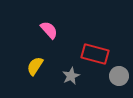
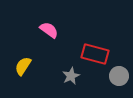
pink semicircle: rotated 12 degrees counterclockwise
yellow semicircle: moved 12 px left
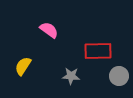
red rectangle: moved 3 px right, 3 px up; rotated 16 degrees counterclockwise
gray star: rotated 30 degrees clockwise
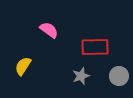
red rectangle: moved 3 px left, 4 px up
gray star: moved 10 px right; rotated 24 degrees counterclockwise
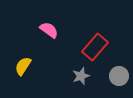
red rectangle: rotated 48 degrees counterclockwise
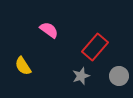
yellow semicircle: rotated 66 degrees counterclockwise
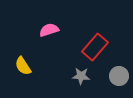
pink semicircle: rotated 54 degrees counterclockwise
gray star: rotated 24 degrees clockwise
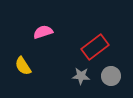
pink semicircle: moved 6 px left, 2 px down
red rectangle: rotated 12 degrees clockwise
gray circle: moved 8 px left
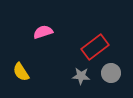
yellow semicircle: moved 2 px left, 6 px down
gray circle: moved 3 px up
